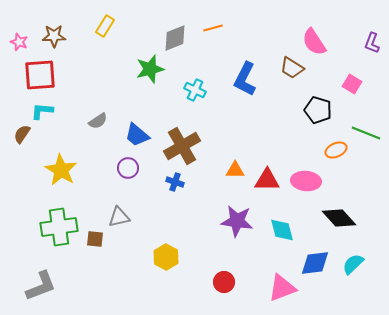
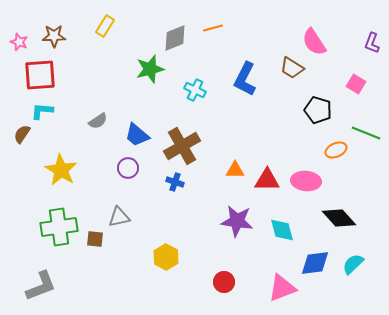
pink square: moved 4 px right
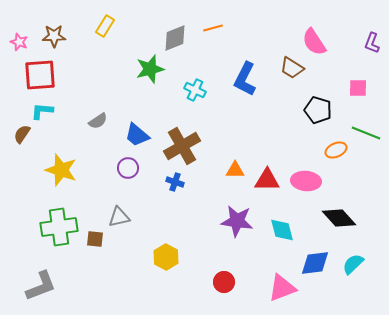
pink square: moved 2 px right, 4 px down; rotated 30 degrees counterclockwise
yellow star: rotated 12 degrees counterclockwise
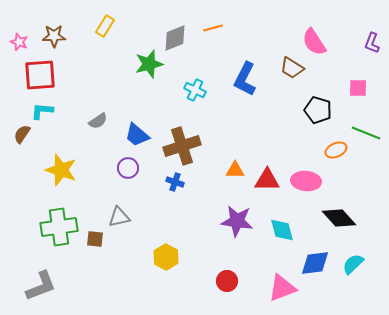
green star: moved 1 px left, 5 px up
brown cross: rotated 12 degrees clockwise
red circle: moved 3 px right, 1 px up
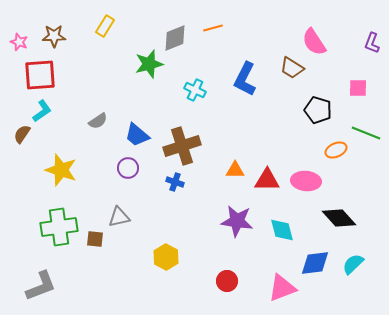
cyan L-shape: rotated 140 degrees clockwise
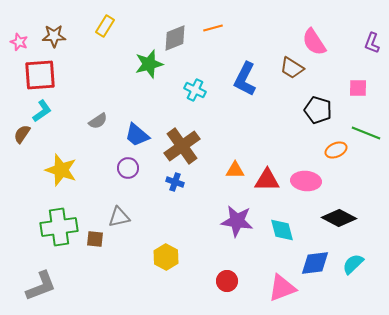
brown cross: rotated 18 degrees counterclockwise
black diamond: rotated 20 degrees counterclockwise
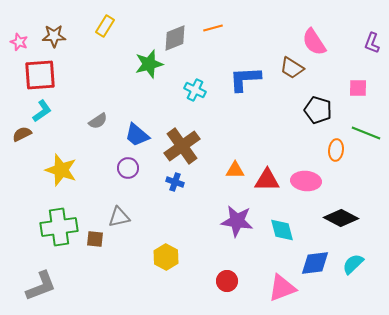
blue L-shape: rotated 60 degrees clockwise
brown semicircle: rotated 30 degrees clockwise
orange ellipse: rotated 60 degrees counterclockwise
black diamond: moved 2 px right
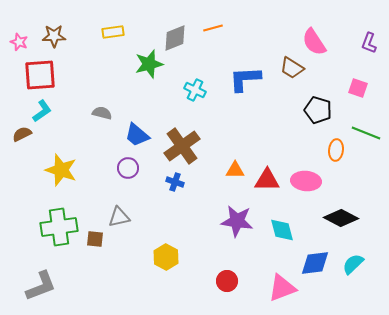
yellow rectangle: moved 8 px right, 6 px down; rotated 50 degrees clockwise
purple L-shape: moved 3 px left
pink square: rotated 18 degrees clockwise
gray semicircle: moved 4 px right, 8 px up; rotated 132 degrees counterclockwise
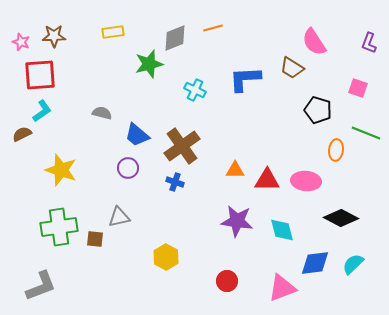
pink star: moved 2 px right
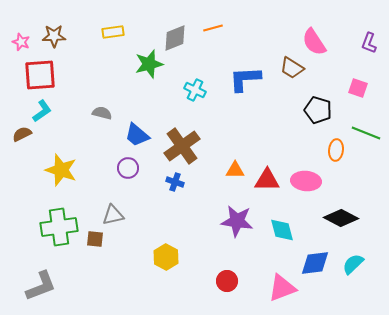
gray triangle: moved 6 px left, 2 px up
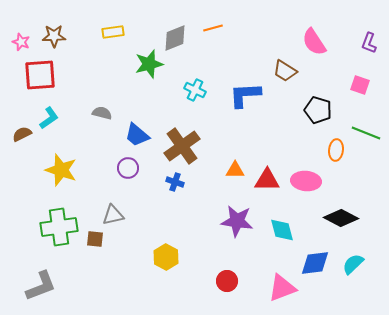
brown trapezoid: moved 7 px left, 3 px down
blue L-shape: moved 16 px down
pink square: moved 2 px right, 3 px up
cyan L-shape: moved 7 px right, 7 px down
